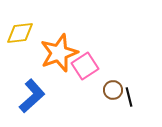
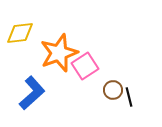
blue L-shape: moved 3 px up
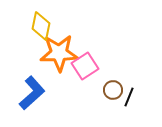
yellow diamond: moved 21 px right, 7 px up; rotated 72 degrees counterclockwise
orange star: rotated 18 degrees clockwise
black line: rotated 36 degrees clockwise
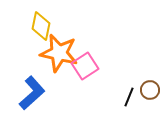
orange star: rotated 15 degrees clockwise
brown circle: moved 37 px right
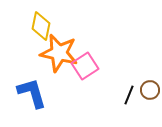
blue L-shape: rotated 64 degrees counterclockwise
black line: moved 2 px up
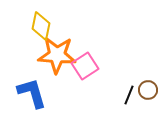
orange star: moved 2 px left, 2 px down; rotated 9 degrees counterclockwise
brown circle: moved 2 px left
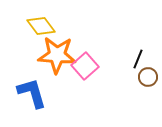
yellow diamond: rotated 48 degrees counterclockwise
pink square: rotated 8 degrees counterclockwise
brown circle: moved 13 px up
black line: moved 9 px right, 36 px up
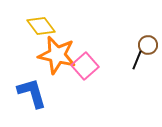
orange star: rotated 9 degrees clockwise
black line: moved 1 px left, 1 px down
brown circle: moved 32 px up
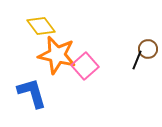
brown circle: moved 4 px down
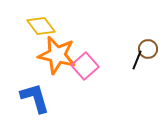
blue L-shape: moved 3 px right, 5 px down
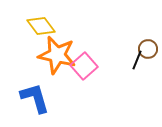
pink square: moved 1 px left
